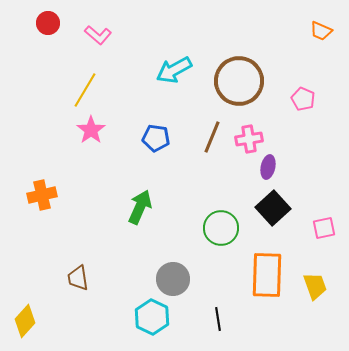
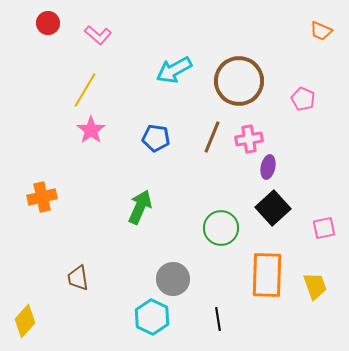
orange cross: moved 2 px down
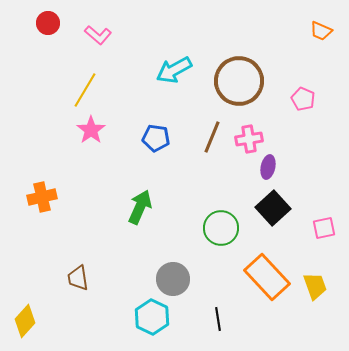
orange rectangle: moved 2 px down; rotated 45 degrees counterclockwise
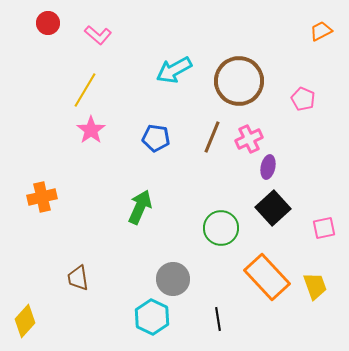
orange trapezoid: rotated 130 degrees clockwise
pink cross: rotated 16 degrees counterclockwise
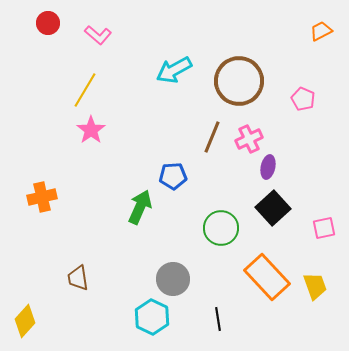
blue pentagon: moved 17 px right, 38 px down; rotated 12 degrees counterclockwise
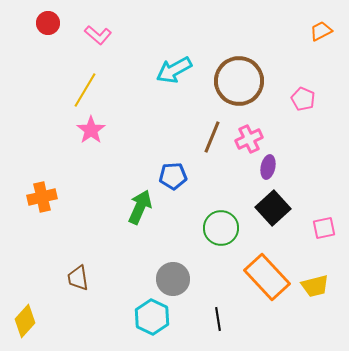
yellow trapezoid: rotated 96 degrees clockwise
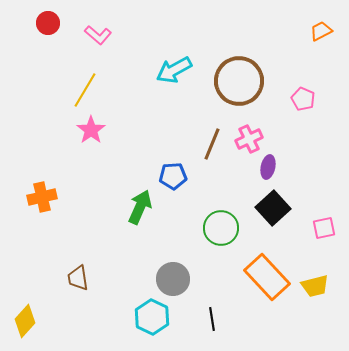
brown line: moved 7 px down
black line: moved 6 px left
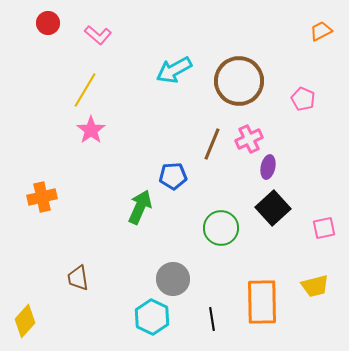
orange rectangle: moved 5 px left, 25 px down; rotated 42 degrees clockwise
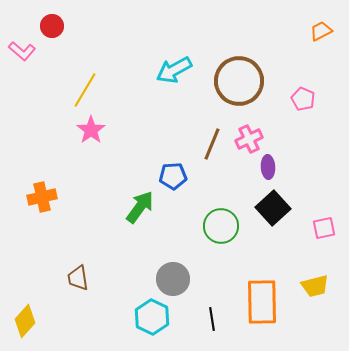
red circle: moved 4 px right, 3 px down
pink L-shape: moved 76 px left, 16 px down
purple ellipse: rotated 15 degrees counterclockwise
green arrow: rotated 12 degrees clockwise
green circle: moved 2 px up
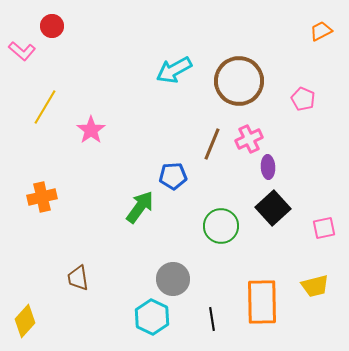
yellow line: moved 40 px left, 17 px down
